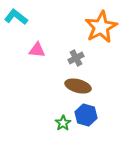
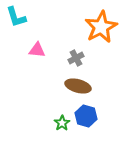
cyan L-shape: rotated 145 degrees counterclockwise
blue hexagon: moved 1 px down
green star: moved 1 px left
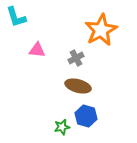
orange star: moved 3 px down
green star: moved 4 px down; rotated 21 degrees clockwise
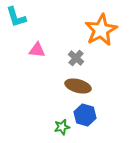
gray cross: rotated 21 degrees counterclockwise
blue hexagon: moved 1 px left, 1 px up
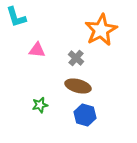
green star: moved 22 px left, 22 px up
